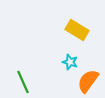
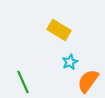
yellow rectangle: moved 18 px left
cyan star: rotated 28 degrees clockwise
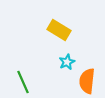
cyan star: moved 3 px left
orange semicircle: moved 1 px left; rotated 30 degrees counterclockwise
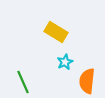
yellow rectangle: moved 3 px left, 2 px down
cyan star: moved 2 px left
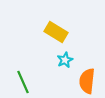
cyan star: moved 2 px up
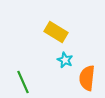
cyan star: rotated 21 degrees counterclockwise
orange semicircle: moved 3 px up
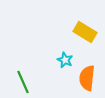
yellow rectangle: moved 29 px right
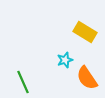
cyan star: rotated 28 degrees clockwise
orange semicircle: rotated 40 degrees counterclockwise
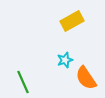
yellow rectangle: moved 13 px left, 11 px up; rotated 60 degrees counterclockwise
orange semicircle: moved 1 px left
